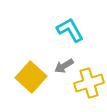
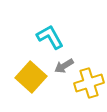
cyan L-shape: moved 20 px left, 7 px down
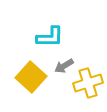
cyan L-shape: rotated 120 degrees clockwise
yellow cross: moved 1 px left
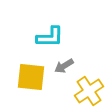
yellow square: rotated 36 degrees counterclockwise
yellow cross: moved 1 px right, 8 px down; rotated 16 degrees counterclockwise
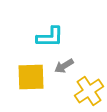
yellow square: rotated 8 degrees counterclockwise
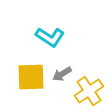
cyan L-shape: rotated 32 degrees clockwise
gray arrow: moved 2 px left, 8 px down
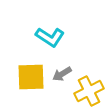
yellow cross: rotated 8 degrees clockwise
